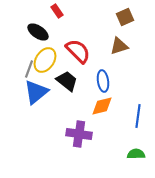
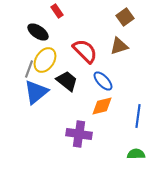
brown square: rotated 12 degrees counterclockwise
red semicircle: moved 7 px right
blue ellipse: rotated 35 degrees counterclockwise
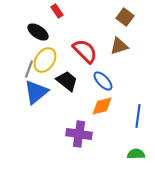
brown square: rotated 18 degrees counterclockwise
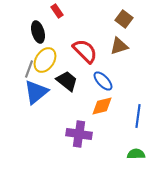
brown square: moved 1 px left, 2 px down
black ellipse: rotated 40 degrees clockwise
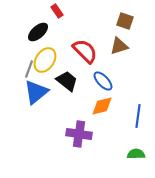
brown square: moved 1 px right, 2 px down; rotated 18 degrees counterclockwise
black ellipse: rotated 65 degrees clockwise
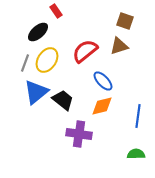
red rectangle: moved 1 px left
red semicircle: rotated 84 degrees counterclockwise
yellow ellipse: moved 2 px right
gray line: moved 4 px left, 6 px up
black trapezoid: moved 4 px left, 19 px down
